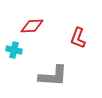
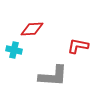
red diamond: moved 3 px down
red L-shape: moved 8 px down; rotated 80 degrees clockwise
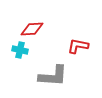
cyan cross: moved 6 px right
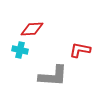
red L-shape: moved 2 px right, 4 px down
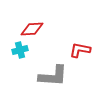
cyan cross: rotated 28 degrees counterclockwise
